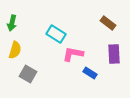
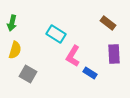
pink L-shape: moved 2 px down; rotated 70 degrees counterclockwise
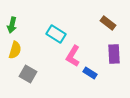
green arrow: moved 2 px down
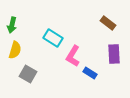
cyan rectangle: moved 3 px left, 4 px down
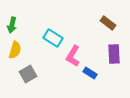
gray square: rotated 30 degrees clockwise
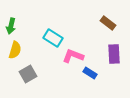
green arrow: moved 1 px left, 1 px down
pink L-shape: rotated 80 degrees clockwise
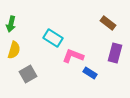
green arrow: moved 2 px up
yellow semicircle: moved 1 px left
purple rectangle: moved 1 px right, 1 px up; rotated 18 degrees clockwise
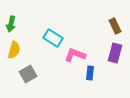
brown rectangle: moved 7 px right, 3 px down; rotated 28 degrees clockwise
pink L-shape: moved 2 px right, 1 px up
blue rectangle: rotated 64 degrees clockwise
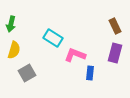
gray square: moved 1 px left, 1 px up
